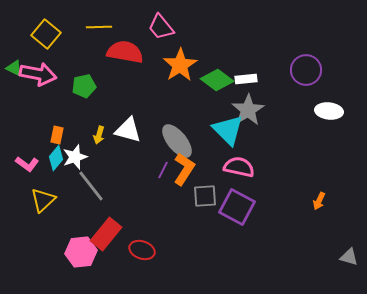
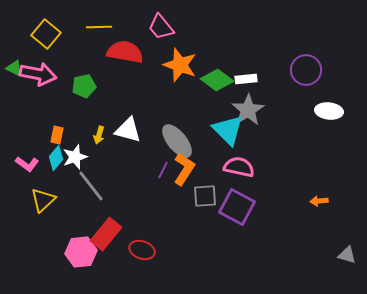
orange star: rotated 20 degrees counterclockwise
orange arrow: rotated 60 degrees clockwise
gray triangle: moved 2 px left, 2 px up
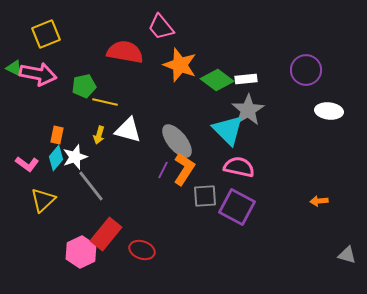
yellow line: moved 6 px right, 75 px down; rotated 15 degrees clockwise
yellow square: rotated 28 degrees clockwise
pink hexagon: rotated 20 degrees counterclockwise
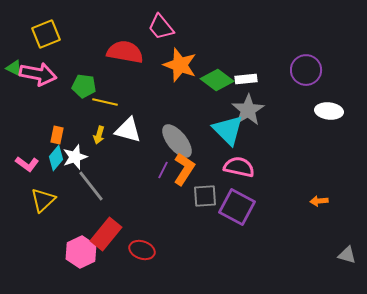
green pentagon: rotated 20 degrees clockwise
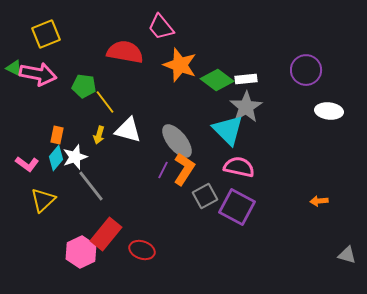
yellow line: rotated 40 degrees clockwise
gray star: moved 2 px left, 3 px up
gray square: rotated 25 degrees counterclockwise
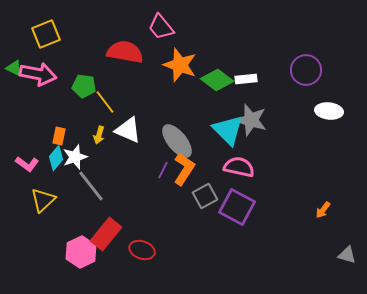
gray star: moved 5 px right, 13 px down; rotated 24 degrees counterclockwise
white triangle: rotated 8 degrees clockwise
orange rectangle: moved 2 px right, 1 px down
orange arrow: moved 4 px right, 9 px down; rotated 48 degrees counterclockwise
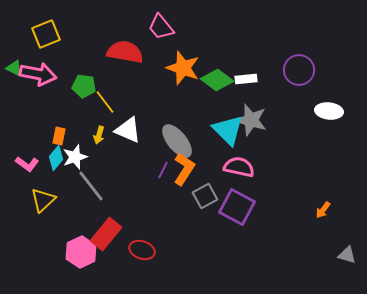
orange star: moved 3 px right, 3 px down
purple circle: moved 7 px left
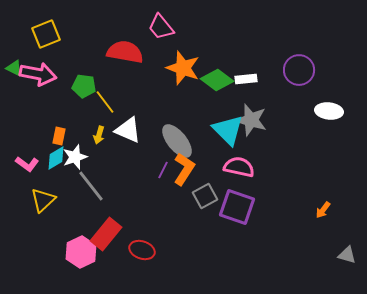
cyan diamond: rotated 20 degrees clockwise
purple square: rotated 9 degrees counterclockwise
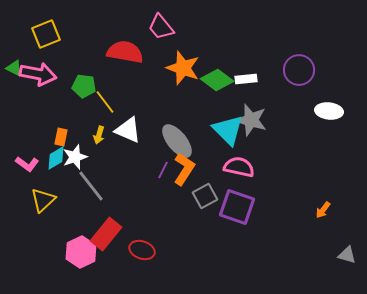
orange rectangle: moved 2 px right, 1 px down
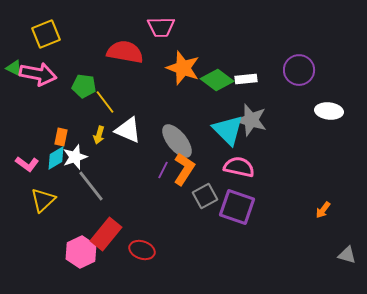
pink trapezoid: rotated 52 degrees counterclockwise
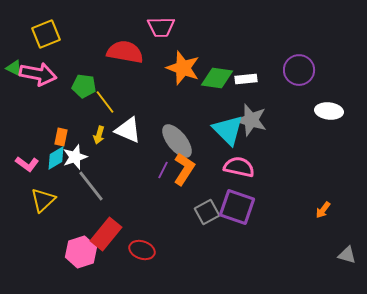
green diamond: moved 2 px up; rotated 28 degrees counterclockwise
gray square: moved 2 px right, 16 px down
pink hexagon: rotated 8 degrees clockwise
